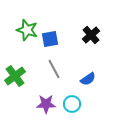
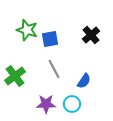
blue semicircle: moved 4 px left, 2 px down; rotated 21 degrees counterclockwise
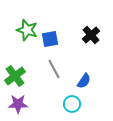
purple star: moved 28 px left
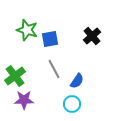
black cross: moved 1 px right, 1 px down
blue semicircle: moved 7 px left
purple star: moved 6 px right, 4 px up
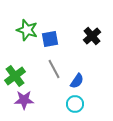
cyan circle: moved 3 px right
